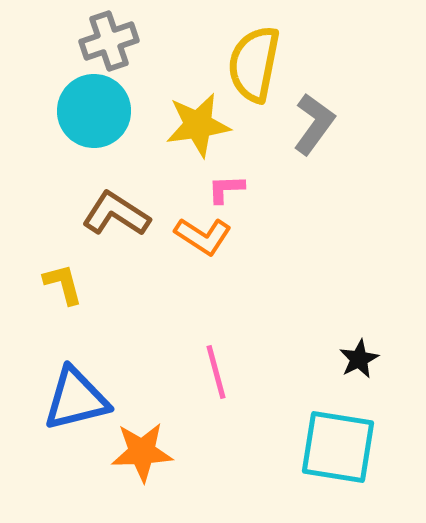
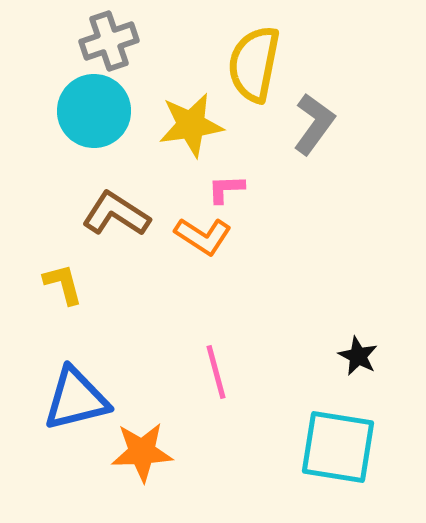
yellow star: moved 7 px left
black star: moved 1 px left, 3 px up; rotated 18 degrees counterclockwise
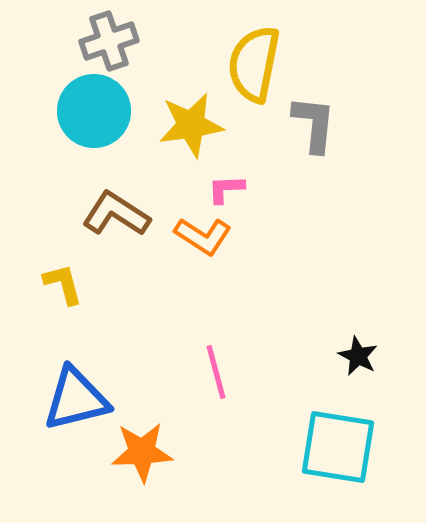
gray L-shape: rotated 30 degrees counterclockwise
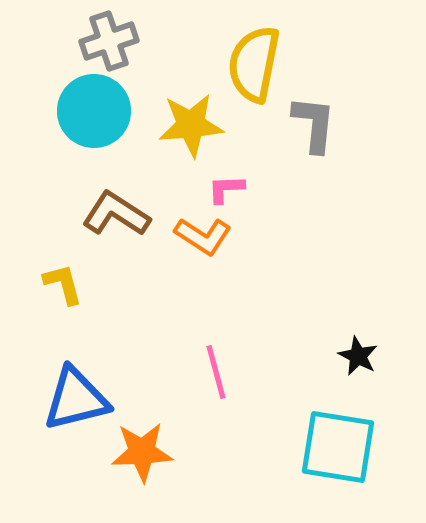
yellow star: rotated 4 degrees clockwise
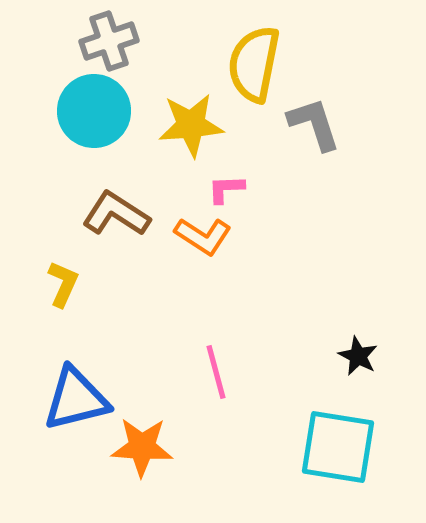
gray L-shape: rotated 24 degrees counterclockwise
yellow L-shape: rotated 39 degrees clockwise
orange star: moved 5 px up; rotated 6 degrees clockwise
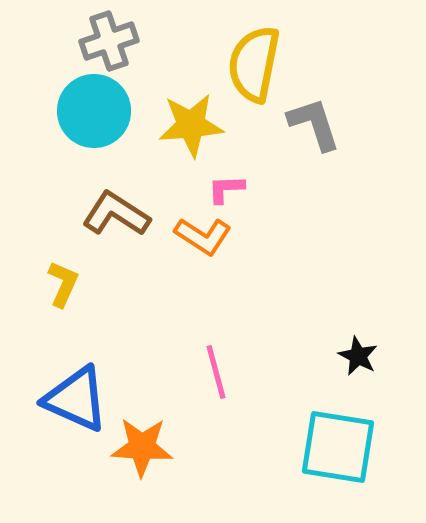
blue triangle: rotated 38 degrees clockwise
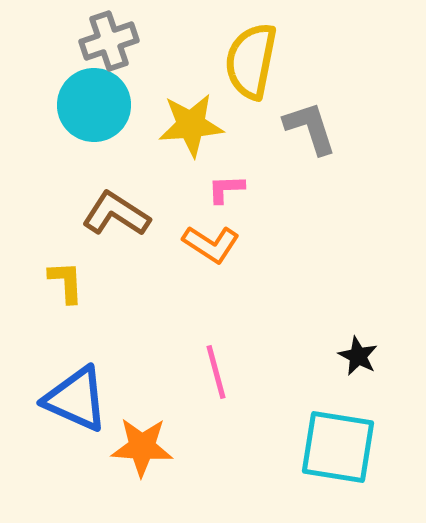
yellow semicircle: moved 3 px left, 3 px up
cyan circle: moved 6 px up
gray L-shape: moved 4 px left, 4 px down
orange L-shape: moved 8 px right, 8 px down
yellow L-shape: moved 3 px right, 2 px up; rotated 27 degrees counterclockwise
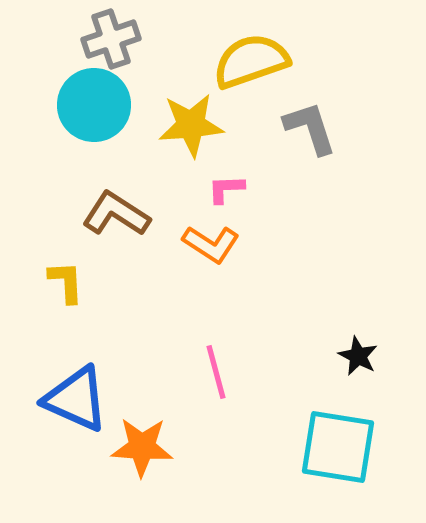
gray cross: moved 2 px right, 2 px up
yellow semicircle: rotated 60 degrees clockwise
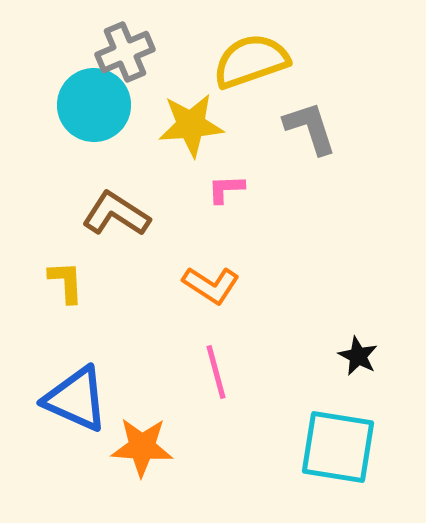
gray cross: moved 14 px right, 13 px down; rotated 4 degrees counterclockwise
orange L-shape: moved 41 px down
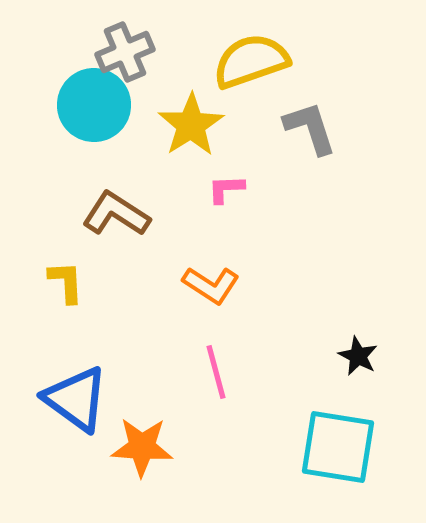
yellow star: rotated 28 degrees counterclockwise
blue triangle: rotated 12 degrees clockwise
